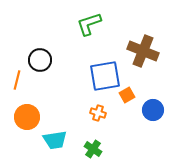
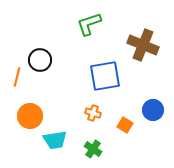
brown cross: moved 6 px up
orange line: moved 3 px up
orange square: moved 2 px left, 30 px down; rotated 28 degrees counterclockwise
orange cross: moved 5 px left
orange circle: moved 3 px right, 1 px up
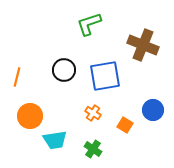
black circle: moved 24 px right, 10 px down
orange cross: rotated 14 degrees clockwise
